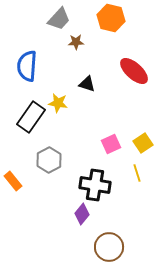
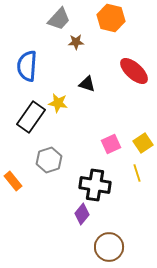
gray hexagon: rotated 10 degrees clockwise
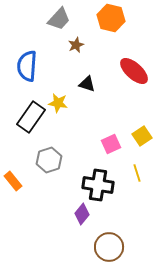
brown star: moved 3 px down; rotated 21 degrees counterclockwise
yellow square: moved 1 px left, 7 px up
black cross: moved 3 px right
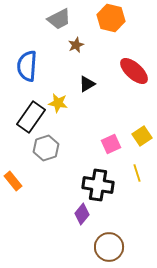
gray trapezoid: rotated 20 degrees clockwise
black triangle: rotated 48 degrees counterclockwise
gray hexagon: moved 3 px left, 12 px up
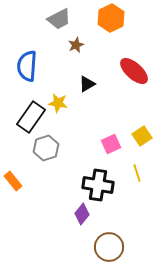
orange hexagon: rotated 20 degrees clockwise
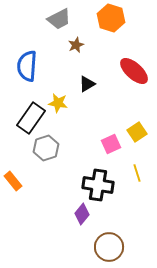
orange hexagon: rotated 16 degrees counterclockwise
black rectangle: moved 1 px down
yellow square: moved 5 px left, 4 px up
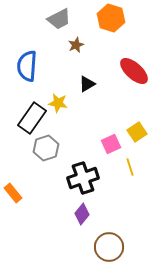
black rectangle: moved 1 px right
yellow line: moved 7 px left, 6 px up
orange rectangle: moved 12 px down
black cross: moved 15 px left, 7 px up; rotated 28 degrees counterclockwise
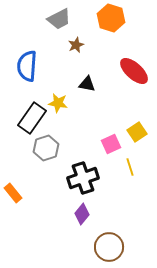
black triangle: rotated 42 degrees clockwise
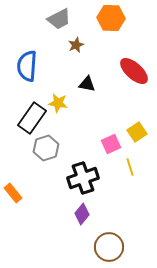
orange hexagon: rotated 16 degrees counterclockwise
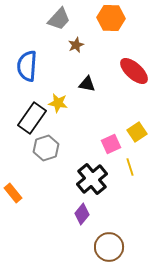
gray trapezoid: rotated 20 degrees counterclockwise
black cross: moved 9 px right, 1 px down; rotated 20 degrees counterclockwise
